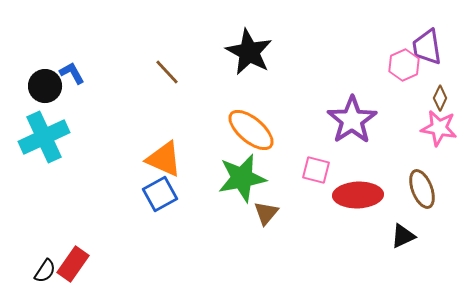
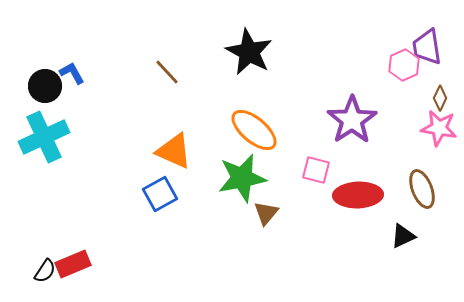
orange ellipse: moved 3 px right
orange triangle: moved 10 px right, 8 px up
red rectangle: rotated 32 degrees clockwise
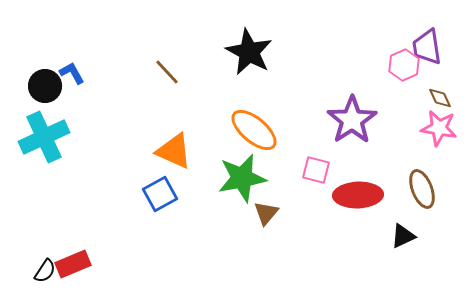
brown diamond: rotated 50 degrees counterclockwise
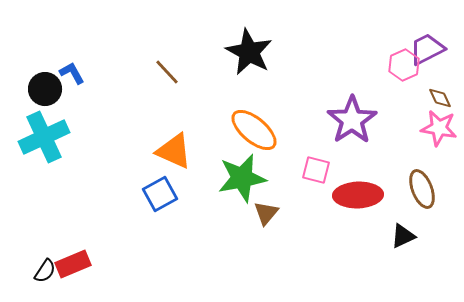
purple trapezoid: moved 2 px down; rotated 72 degrees clockwise
black circle: moved 3 px down
